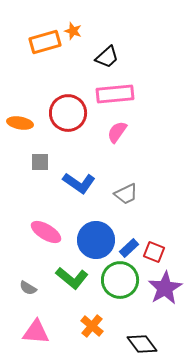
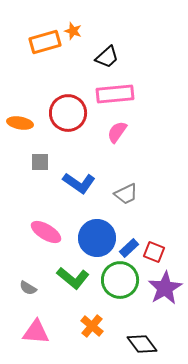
blue circle: moved 1 px right, 2 px up
green L-shape: moved 1 px right
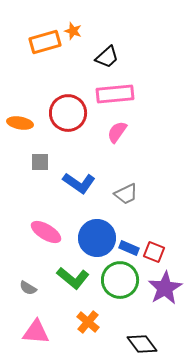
blue rectangle: rotated 66 degrees clockwise
orange cross: moved 4 px left, 4 px up
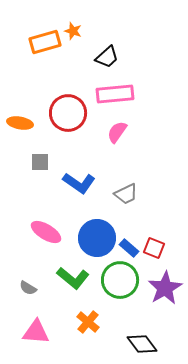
blue rectangle: rotated 18 degrees clockwise
red square: moved 4 px up
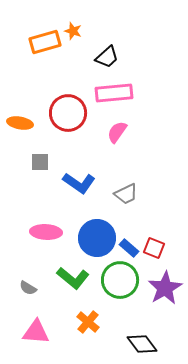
pink rectangle: moved 1 px left, 1 px up
pink ellipse: rotated 28 degrees counterclockwise
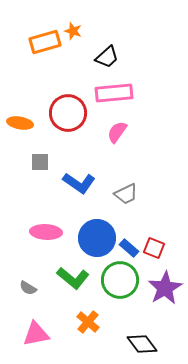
pink triangle: moved 2 px down; rotated 16 degrees counterclockwise
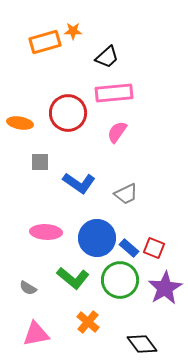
orange star: rotated 18 degrees counterclockwise
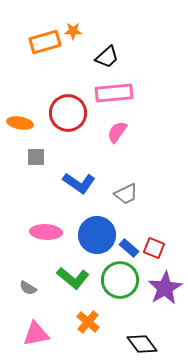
gray square: moved 4 px left, 5 px up
blue circle: moved 3 px up
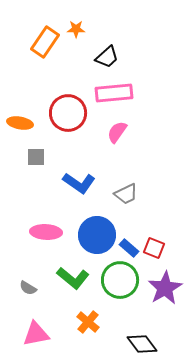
orange star: moved 3 px right, 2 px up
orange rectangle: rotated 40 degrees counterclockwise
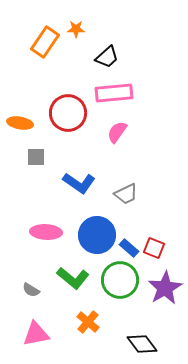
gray semicircle: moved 3 px right, 2 px down
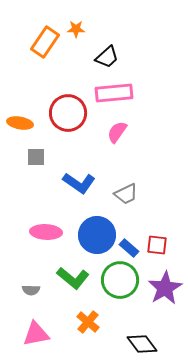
red square: moved 3 px right, 3 px up; rotated 15 degrees counterclockwise
gray semicircle: rotated 30 degrees counterclockwise
